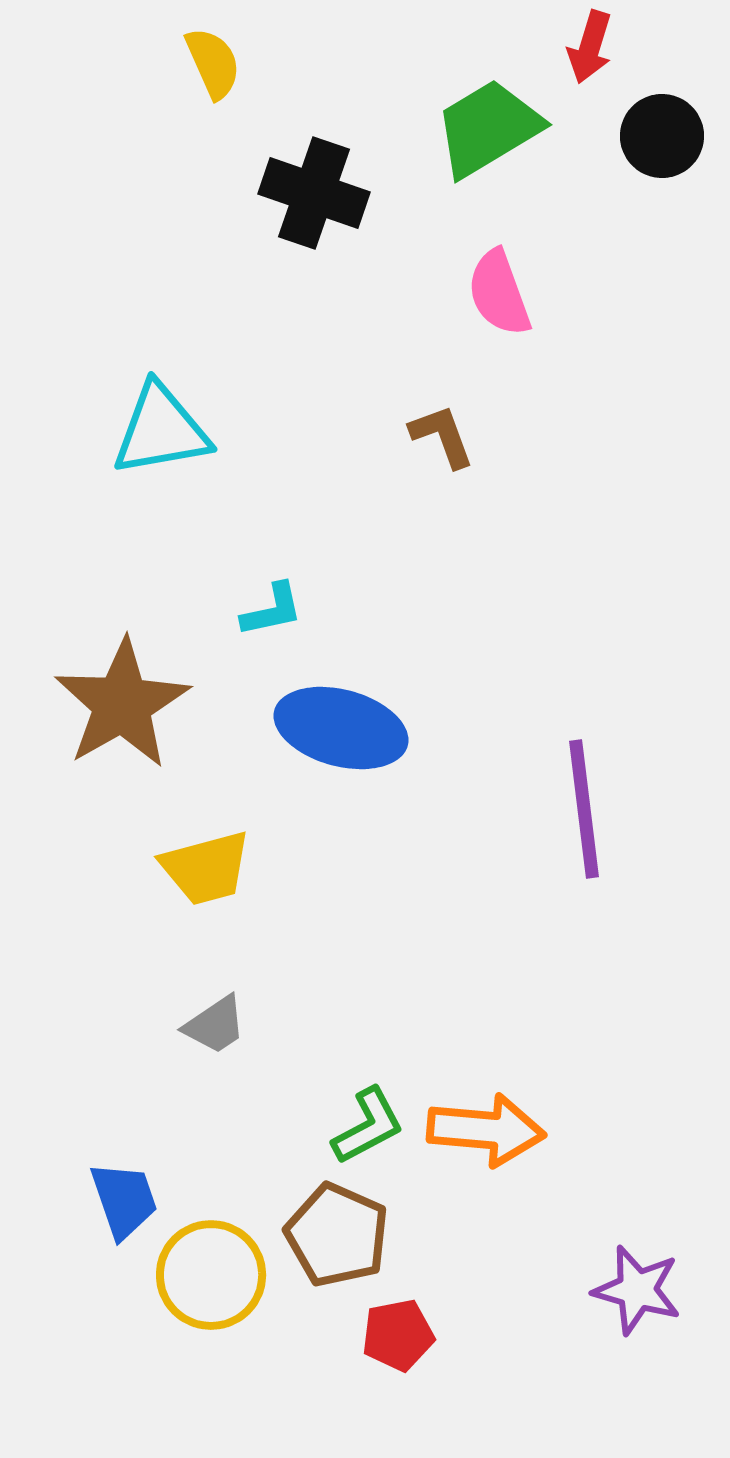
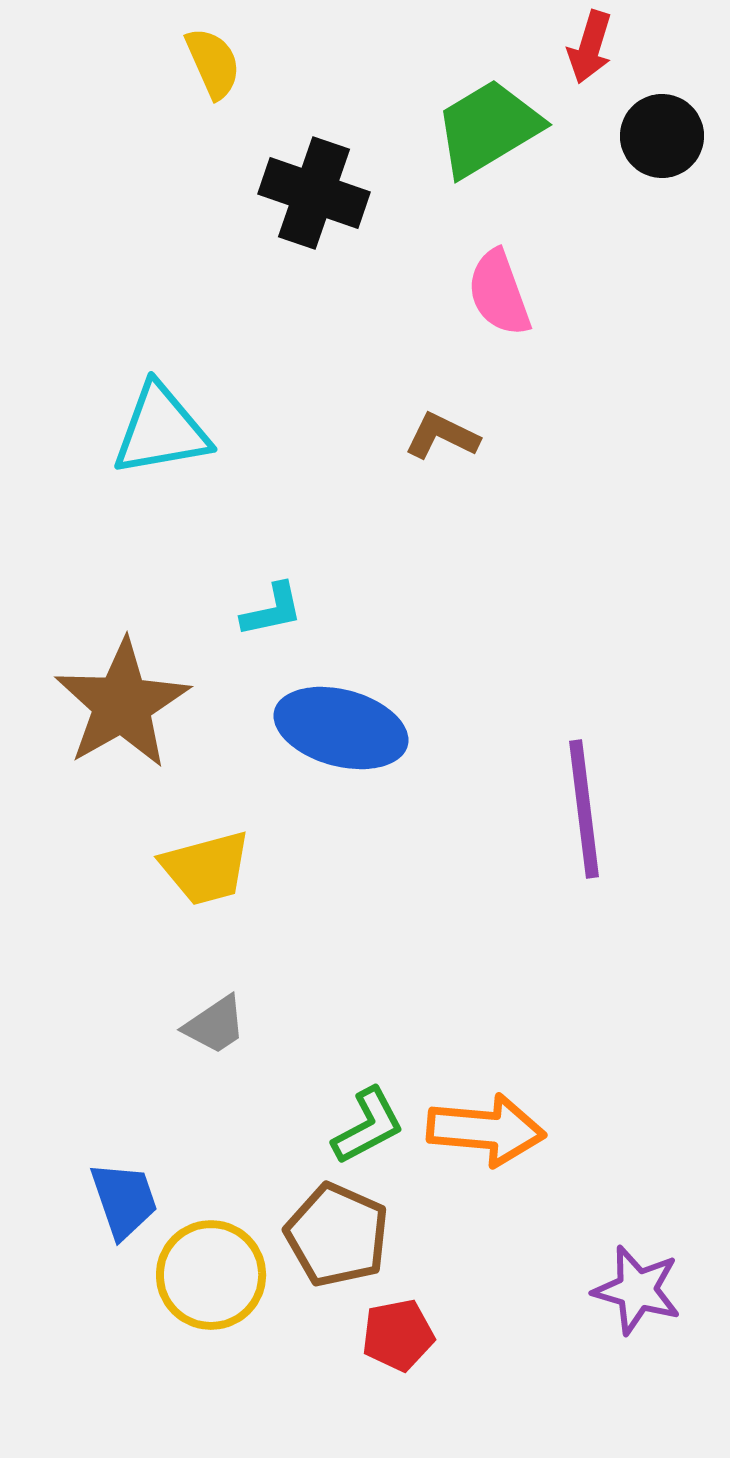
brown L-shape: rotated 44 degrees counterclockwise
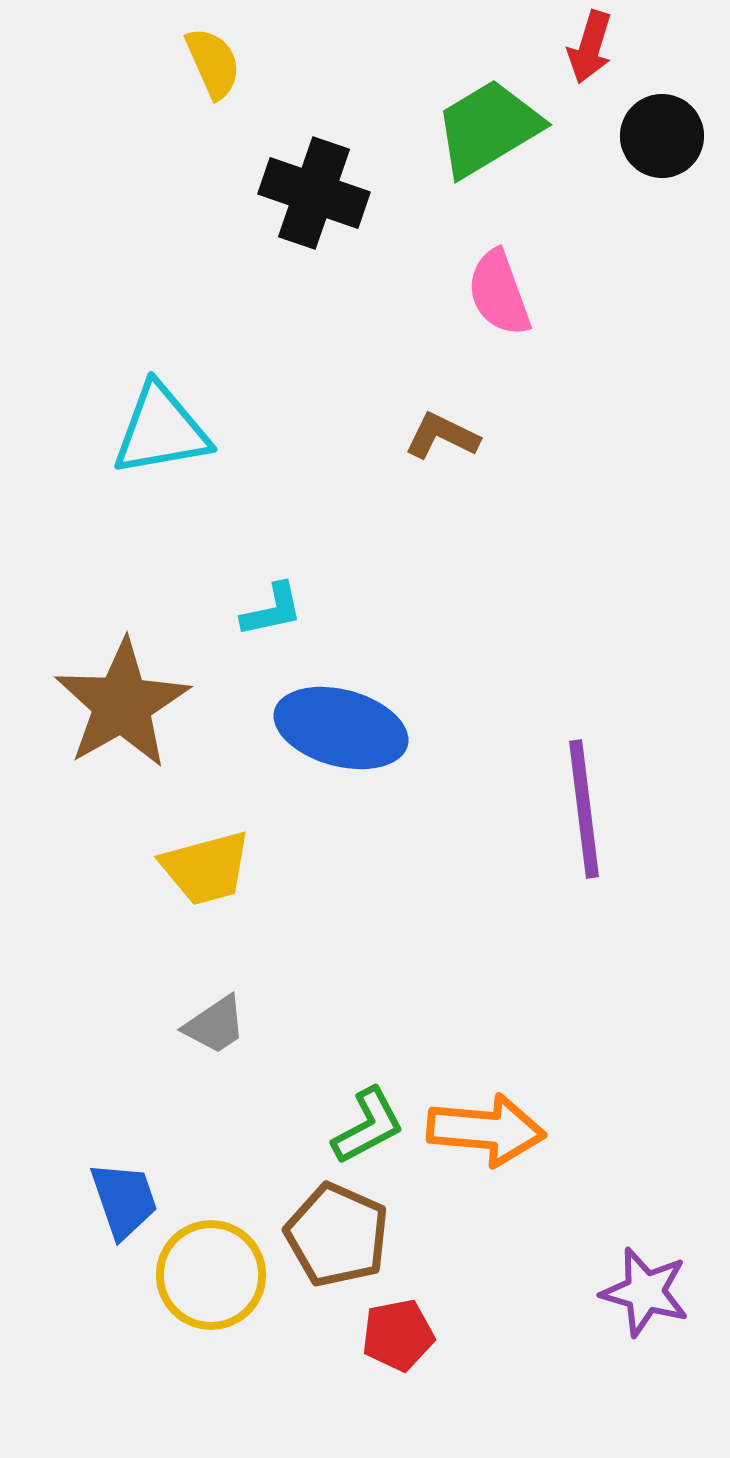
purple star: moved 8 px right, 2 px down
